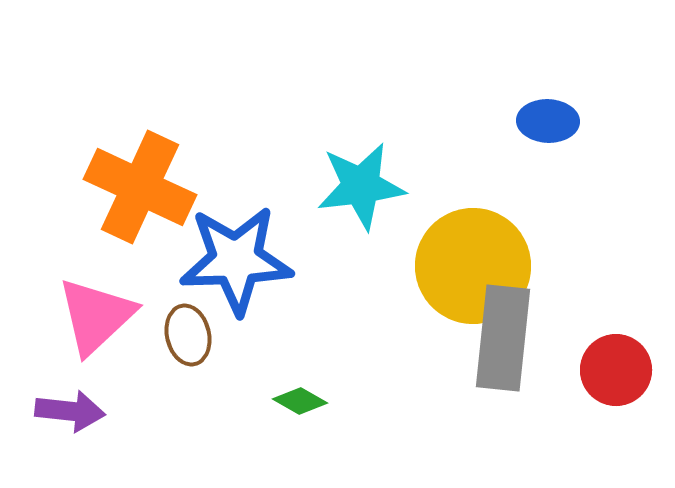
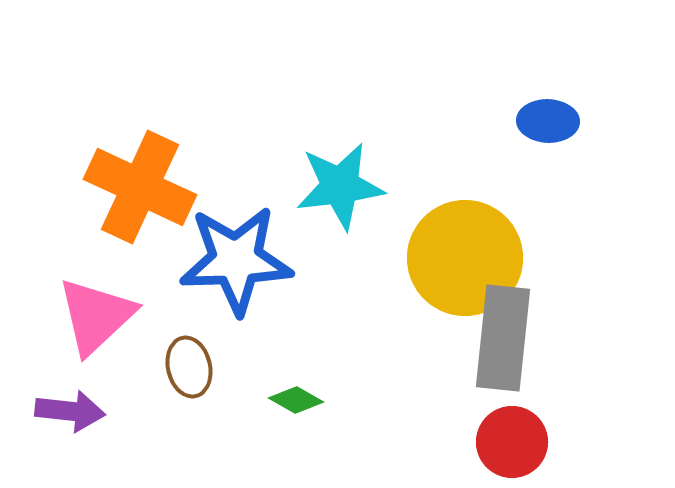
cyan star: moved 21 px left
yellow circle: moved 8 px left, 8 px up
brown ellipse: moved 1 px right, 32 px down
red circle: moved 104 px left, 72 px down
green diamond: moved 4 px left, 1 px up
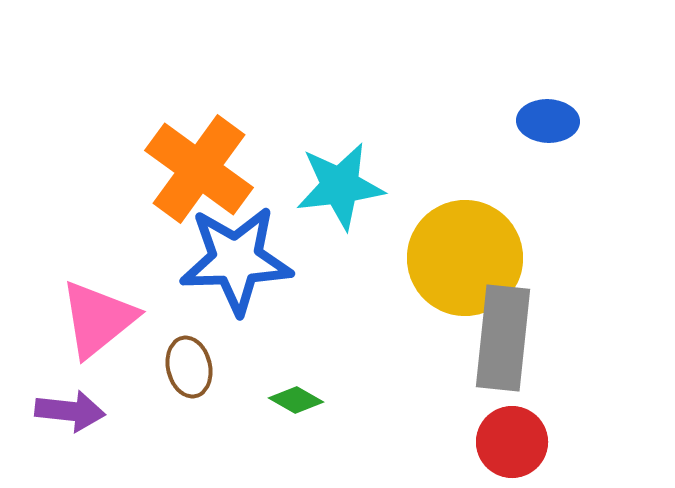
orange cross: moved 59 px right, 18 px up; rotated 11 degrees clockwise
pink triangle: moved 2 px right, 3 px down; rotated 4 degrees clockwise
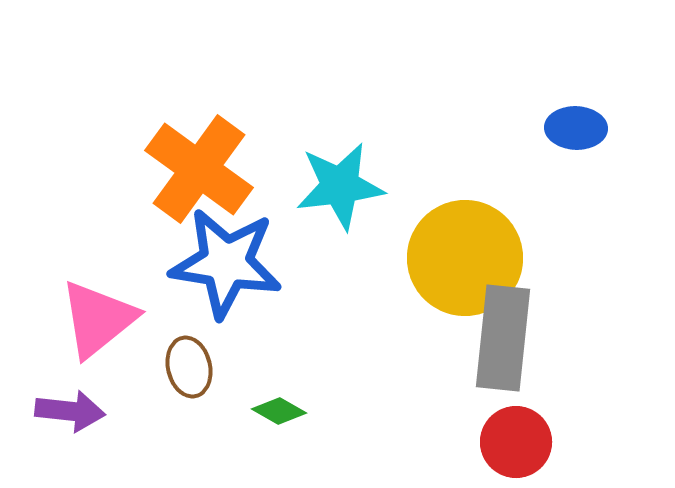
blue ellipse: moved 28 px right, 7 px down
blue star: moved 10 px left, 3 px down; rotated 11 degrees clockwise
green diamond: moved 17 px left, 11 px down
red circle: moved 4 px right
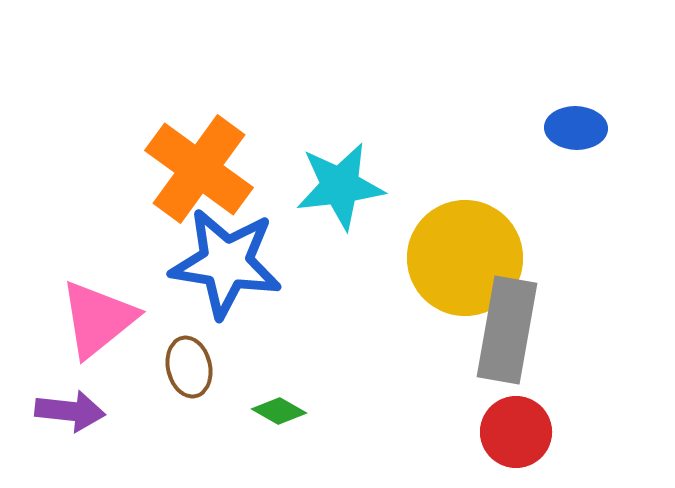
gray rectangle: moved 4 px right, 8 px up; rotated 4 degrees clockwise
red circle: moved 10 px up
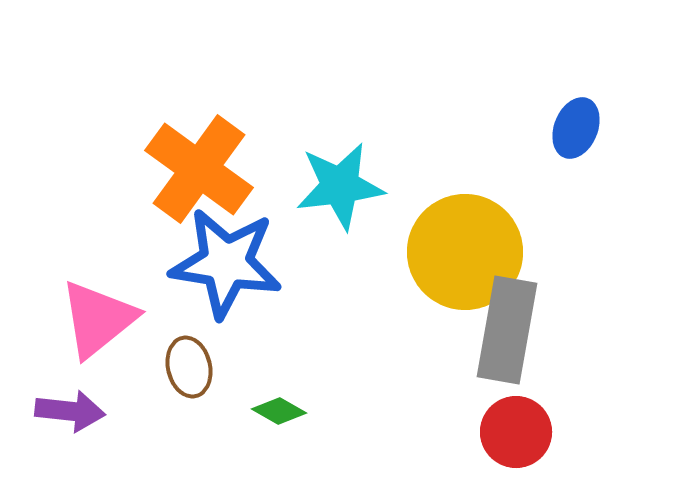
blue ellipse: rotated 70 degrees counterclockwise
yellow circle: moved 6 px up
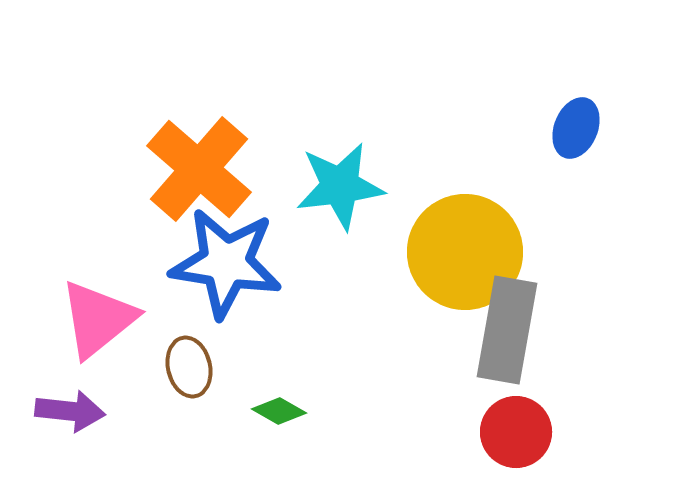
orange cross: rotated 5 degrees clockwise
